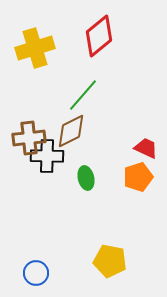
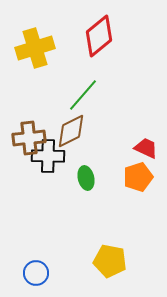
black cross: moved 1 px right
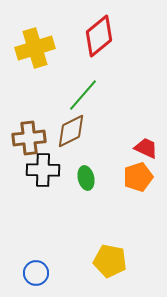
black cross: moved 5 px left, 14 px down
